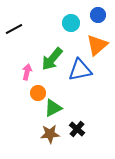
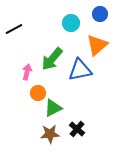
blue circle: moved 2 px right, 1 px up
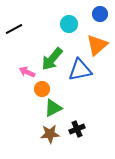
cyan circle: moved 2 px left, 1 px down
pink arrow: rotated 77 degrees counterclockwise
orange circle: moved 4 px right, 4 px up
black cross: rotated 28 degrees clockwise
